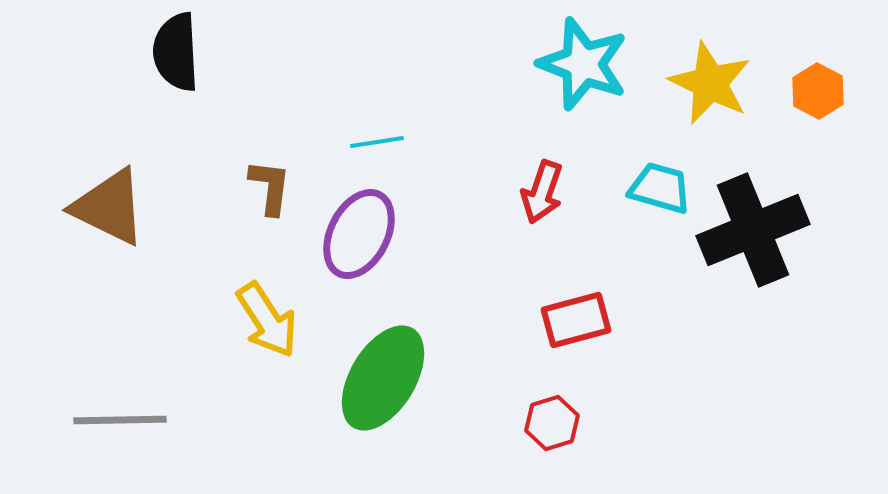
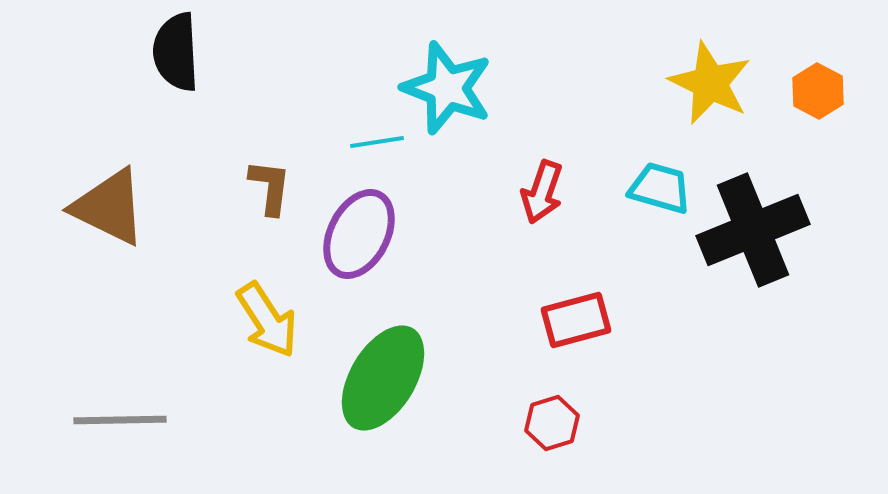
cyan star: moved 136 px left, 24 px down
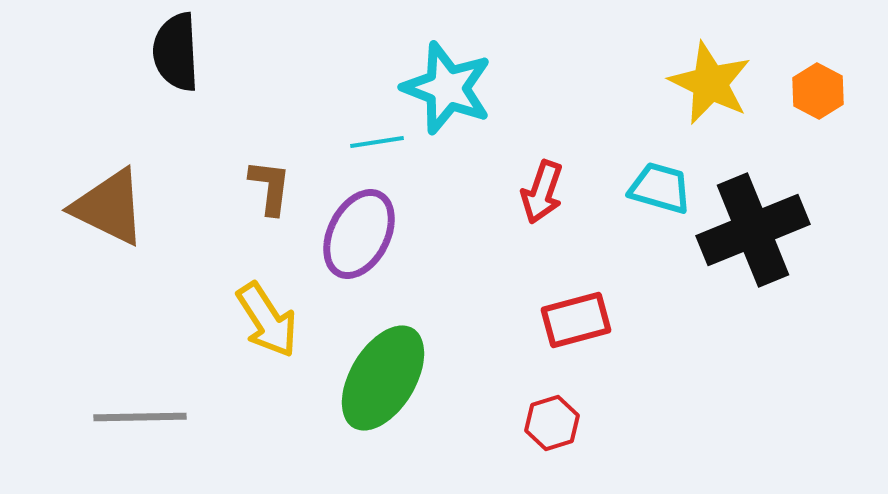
gray line: moved 20 px right, 3 px up
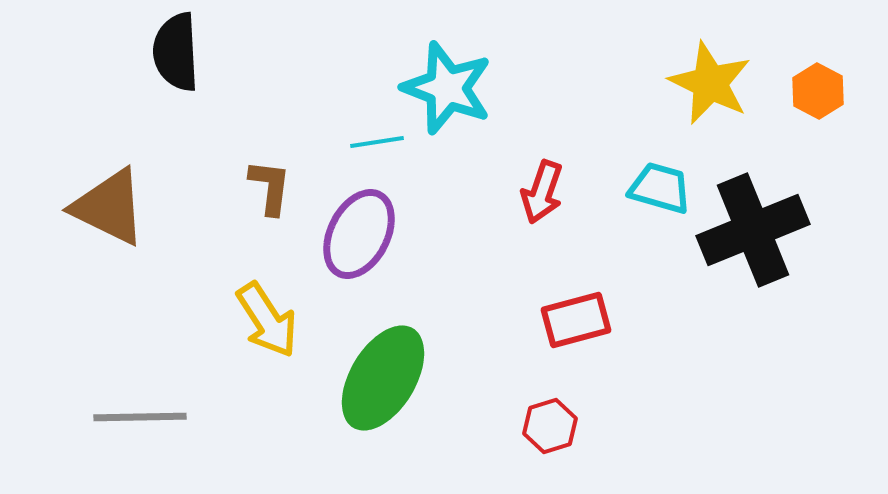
red hexagon: moved 2 px left, 3 px down
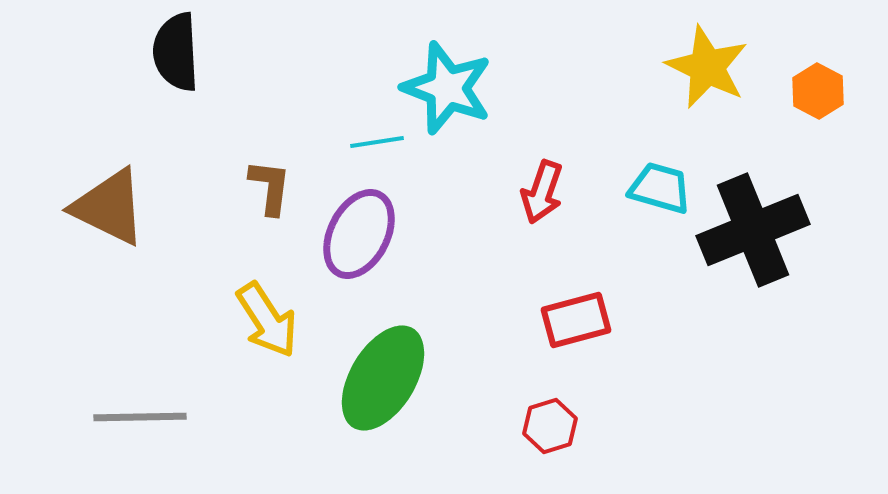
yellow star: moved 3 px left, 16 px up
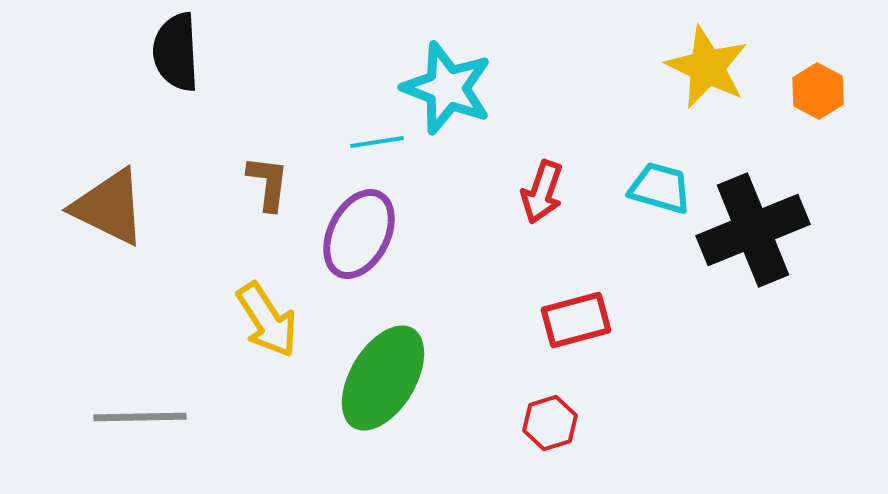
brown L-shape: moved 2 px left, 4 px up
red hexagon: moved 3 px up
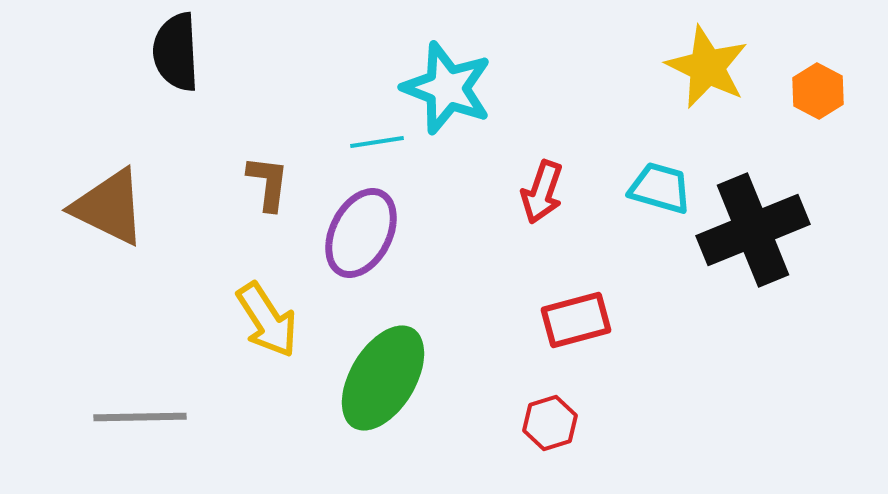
purple ellipse: moved 2 px right, 1 px up
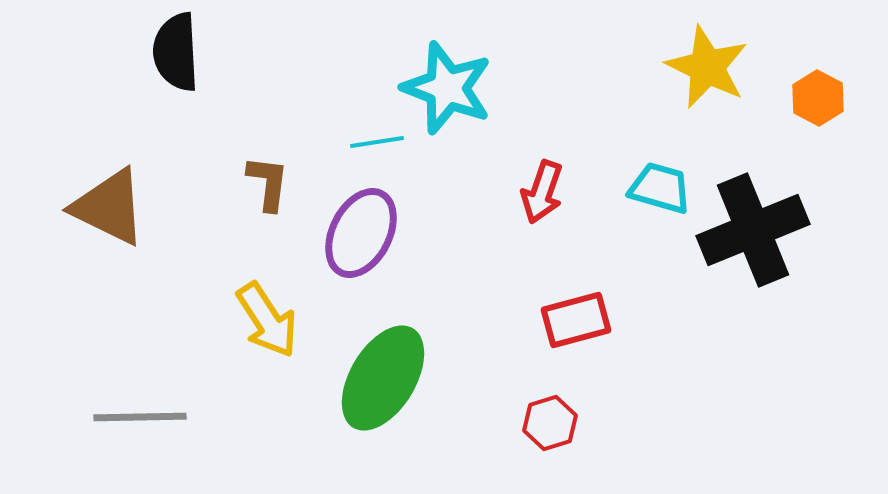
orange hexagon: moved 7 px down
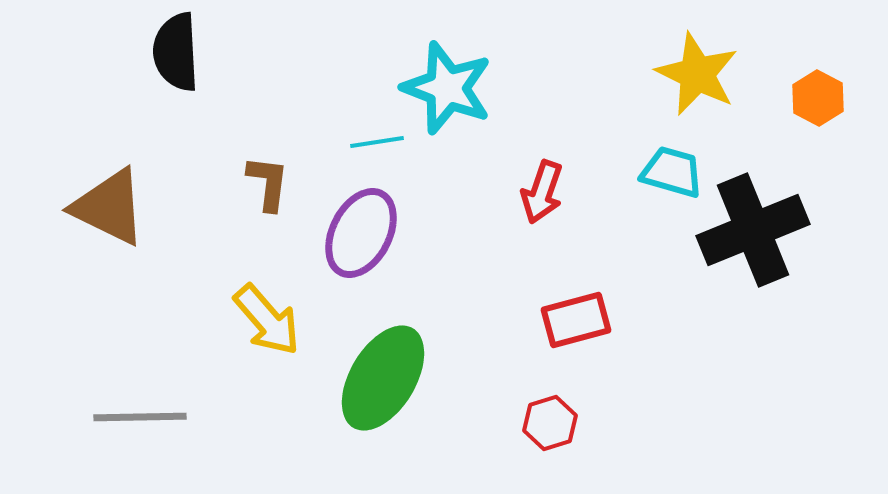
yellow star: moved 10 px left, 7 px down
cyan trapezoid: moved 12 px right, 16 px up
yellow arrow: rotated 8 degrees counterclockwise
